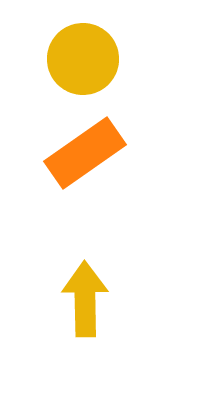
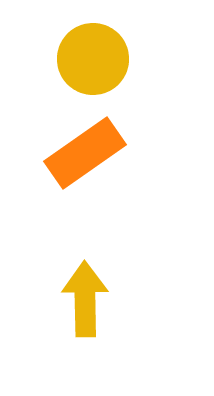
yellow circle: moved 10 px right
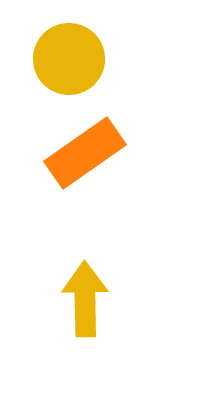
yellow circle: moved 24 px left
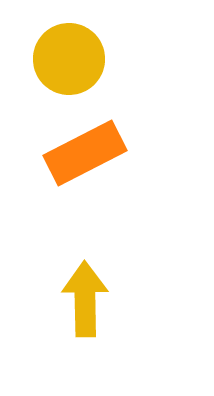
orange rectangle: rotated 8 degrees clockwise
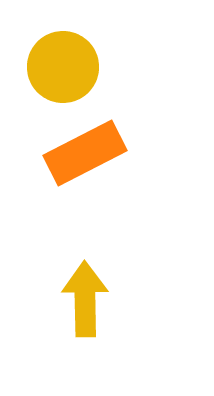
yellow circle: moved 6 px left, 8 px down
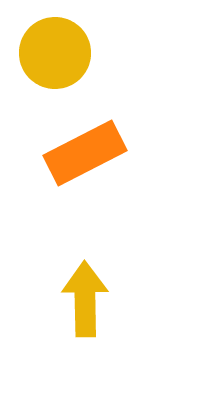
yellow circle: moved 8 px left, 14 px up
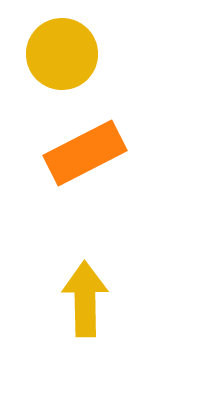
yellow circle: moved 7 px right, 1 px down
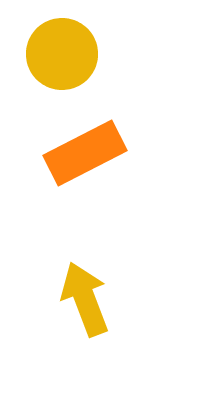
yellow arrow: rotated 20 degrees counterclockwise
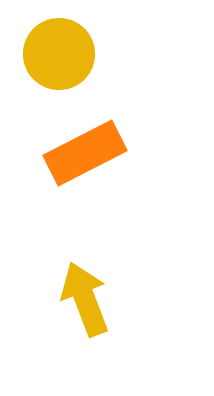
yellow circle: moved 3 px left
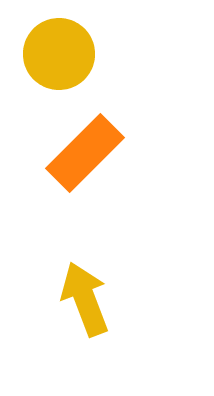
orange rectangle: rotated 18 degrees counterclockwise
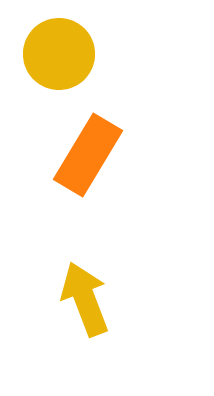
orange rectangle: moved 3 px right, 2 px down; rotated 14 degrees counterclockwise
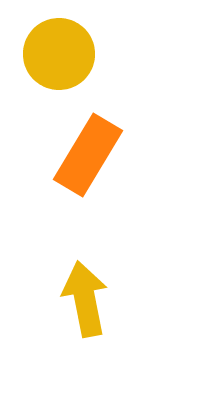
yellow arrow: rotated 10 degrees clockwise
